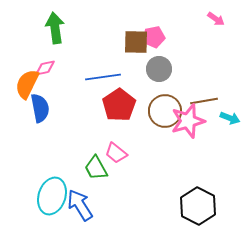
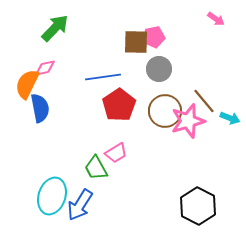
green arrow: rotated 52 degrees clockwise
brown line: rotated 60 degrees clockwise
pink trapezoid: rotated 70 degrees counterclockwise
blue arrow: rotated 116 degrees counterclockwise
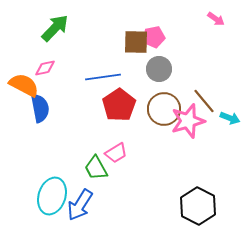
orange semicircle: moved 3 px left, 1 px down; rotated 92 degrees clockwise
brown circle: moved 1 px left, 2 px up
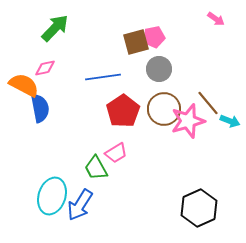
brown square: rotated 16 degrees counterclockwise
brown line: moved 4 px right, 2 px down
red pentagon: moved 4 px right, 6 px down
cyan arrow: moved 3 px down
black hexagon: moved 1 px right, 2 px down; rotated 9 degrees clockwise
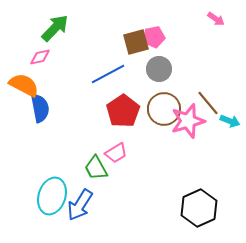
pink diamond: moved 5 px left, 11 px up
blue line: moved 5 px right, 3 px up; rotated 20 degrees counterclockwise
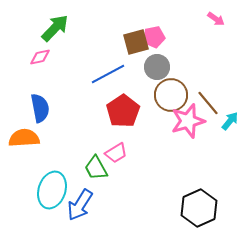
gray circle: moved 2 px left, 2 px up
orange semicircle: moved 53 px down; rotated 32 degrees counterclockwise
brown circle: moved 7 px right, 14 px up
cyan arrow: rotated 72 degrees counterclockwise
cyan ellipse: moved 6 px up
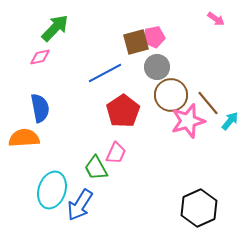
blue line: moved 3 px left, 1 px up
pink trapezoid: rotated 35 degrees counterclockwise
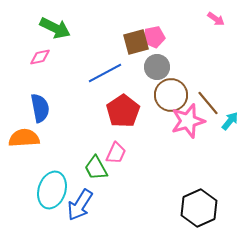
green arrow: rotated 72 degrees clockwise
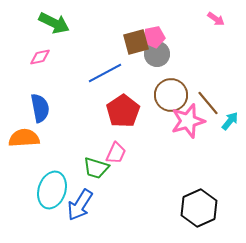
green arrow: moved 1 px left, 5 px up
gray circle: moved 13 px up
green trapezoid: rotated 44 degrees counterclockwise
